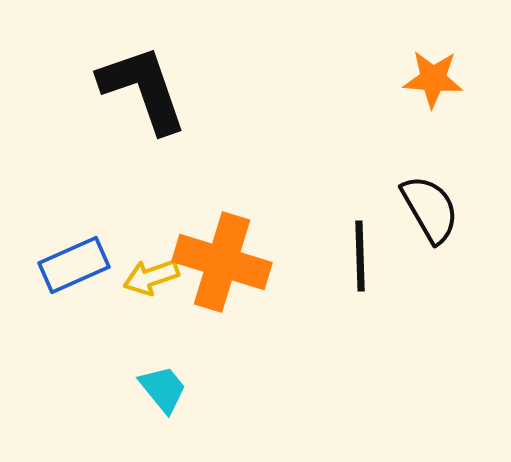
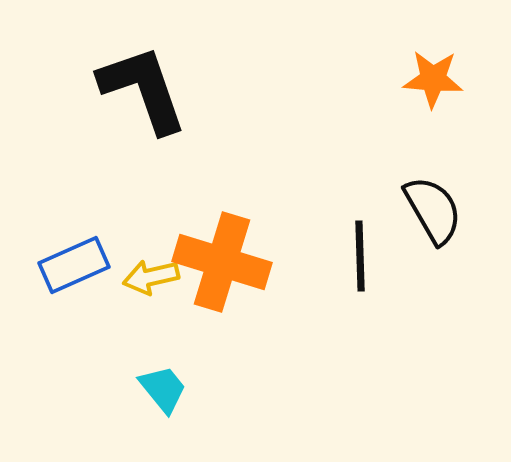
black semicircle: moved 3 px right, 1 px down
yellow arrow: rotated 6 degrees clockwise
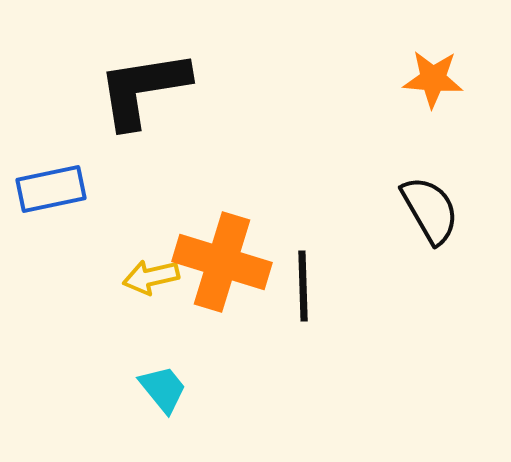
black L-shape: rotated 80 degrees counterclockwise
black semicircle: moved 3 px left
black line: moved 57 px left, 30 px down
blue rectangle: moved 23 px left, 76 px up; rotated 12 degrees clockwise
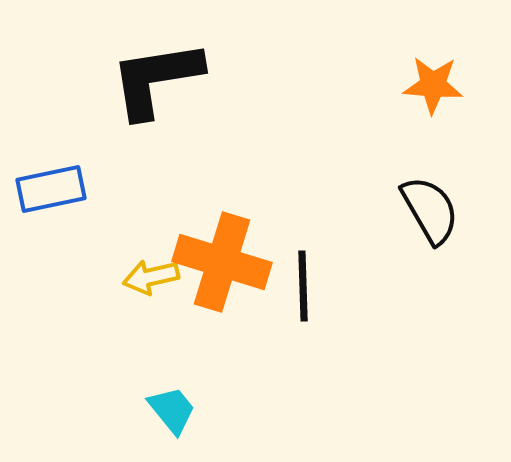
orange star: moved 6 px down
black L-shape: moved 13 px right, 10 px up
cyan trapezoid: moved 9 px right, 21 px down
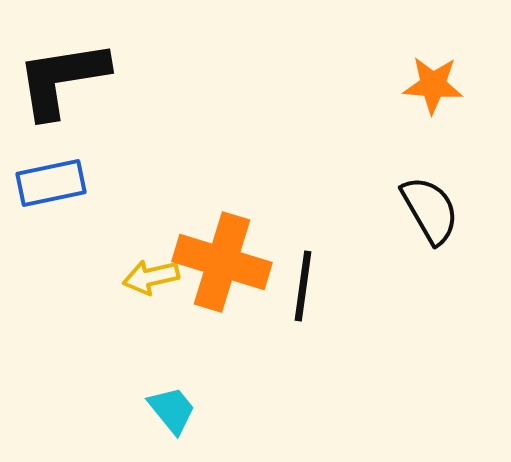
black L-shape: moved 94 px left
blue rectangle: moved 6 px up
black line: rotated 10 degrees clockwise
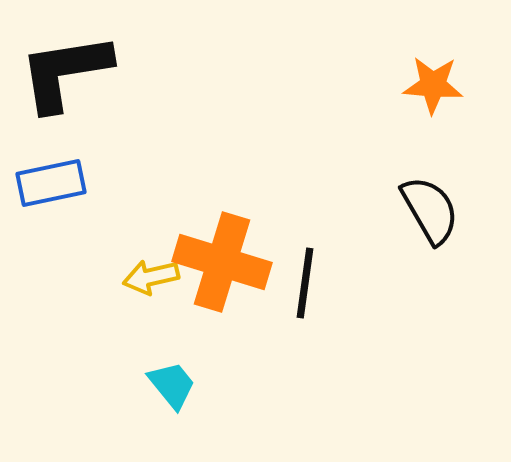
black L-shape: moved 3 px right, 7 px up
black line: moved 2 px right, 3 px up
cyan trapezoid: moved 25 px up
